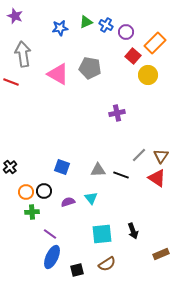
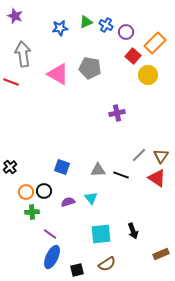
cyan square: moved 1 px left
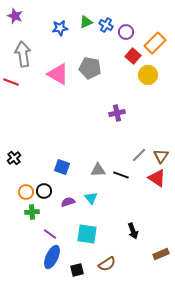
black cross: moved 4 px right, 9 px up
cyan square: moved 14 px left; rotated 15 degrees clockwise
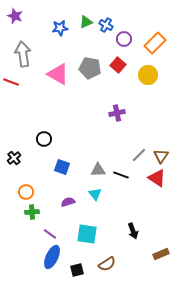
purple circle: moved 2 px left, 7 px down
red square: moved 15 px left, 9 px down
black circle: moved 52 px up
cyan triangle: moved 4 px right, 4 px up
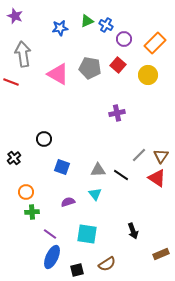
green triangle: moved 1 px right, 1 px up
black line: rotated 14 degrees clockwise
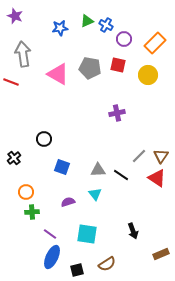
red square: rotated 28 degrees counterclockwise
gray line: moved 1 px down
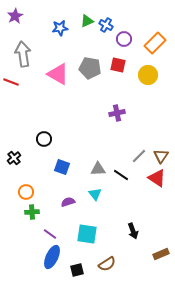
purple star: rotated 21 degrees clockwise
gray triangle: moved 1 px up
